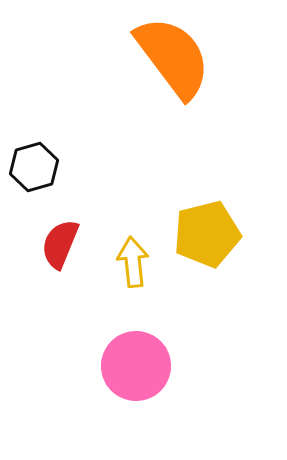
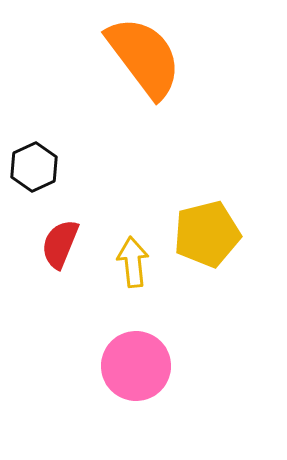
orange semicircle: moved 29 px left
black hexagon: rotated 9 degrees counterclockwise
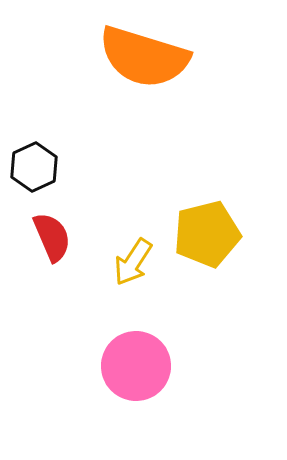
orange semicircle: rotated 144 degrees clockwise
red semicircle: moved 8 px left, 7 px up; rotated 135 degrees clockwise
yellow arrow: rotated 141 degrees counterclockwise
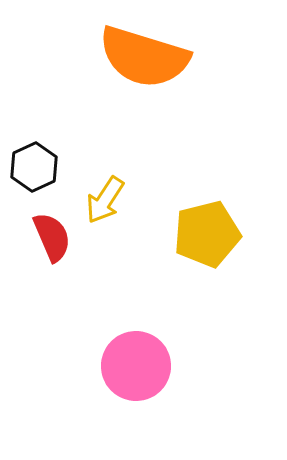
yellow arrow: moved 28 px left, 62 px up
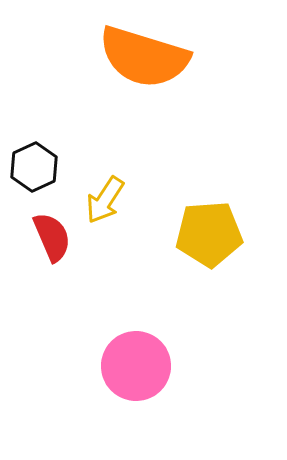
yellow pentagon: moved 2 px right; rotated 10 degrees clockwise
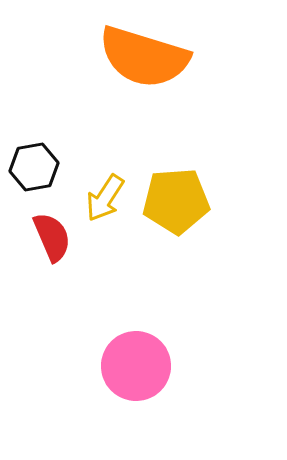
black hexagon: rotated 15 degrees clockwise
yellow arrow: moved 2 px up
yellow pentagon: moved 33 px left, 33 px up
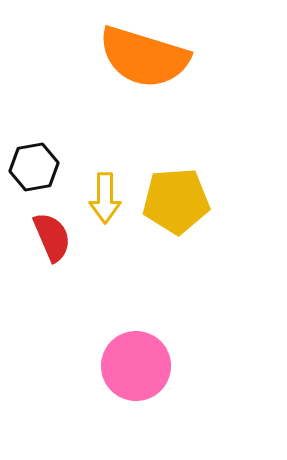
yellow arrow: rotated 33 degrees counterclockwise
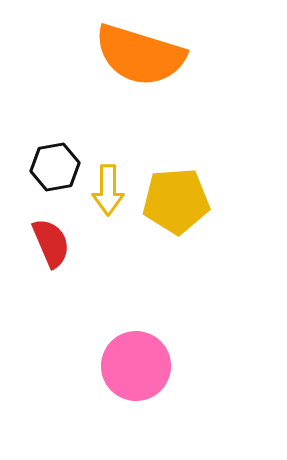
orange semicircle: moved 4 px left, 2 px up
black hexagon: moved 21 px right
yellow arrow: moved 3 px right, 8 px up
red semicircle: moved 1 px left, 6 px down
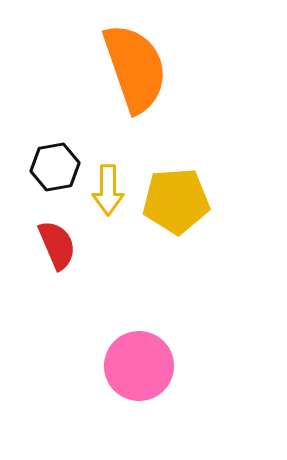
orange semicircle: moved 5 px left, 13 px down; rotated 126 degrees counterclockwise
red semicircle: moved 6 px right, 2 px down
pink circle: moved 3 px right
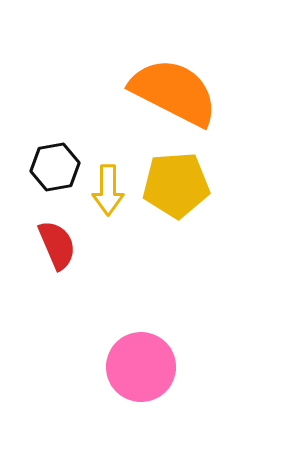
orange semicircle: moved 39 px right, 24 px down; rotated 44 degrees counterclockwise
yellow pentagon: moved 16 px up
pink circle: moved 2 px right, 1 px down
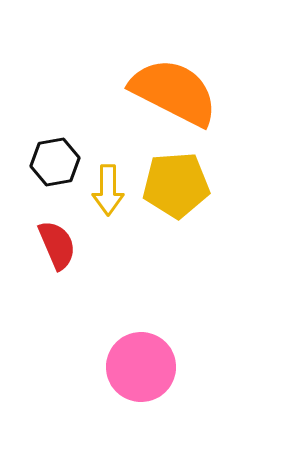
black hexagon: moved 5 px up
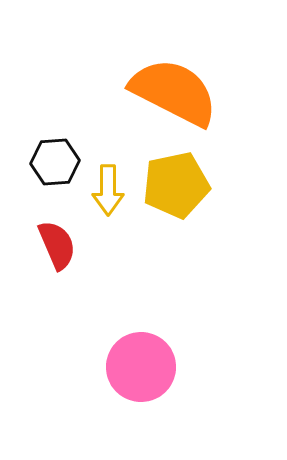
black hexagon: rotated 6 degrees clockwise
yellow pentagon: rotated 8 degrees counterclockwise
